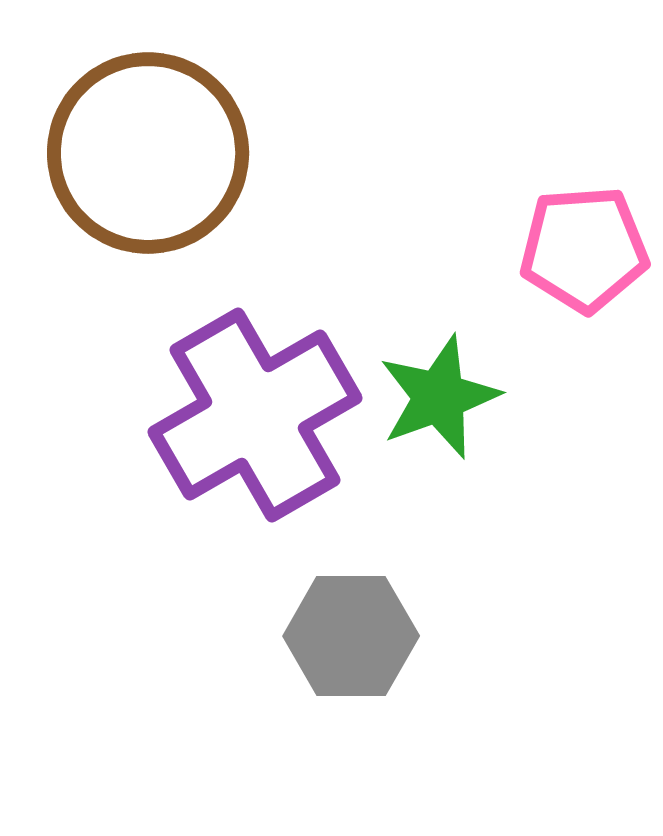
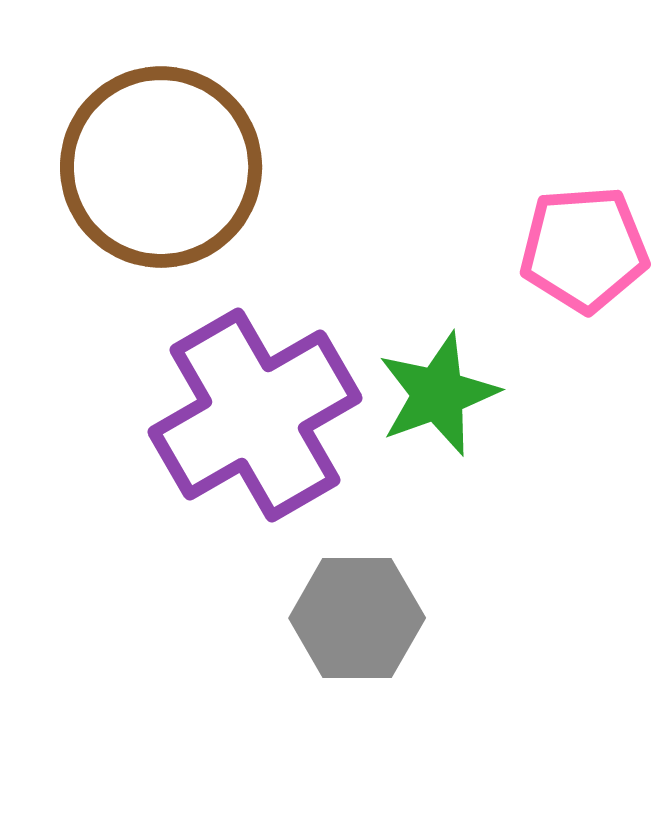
brown circle: moved 13 px right, 14 px down
green star: moved 1 px left, 3 px up
gray hexagon: moved 6 px right, 18 px up
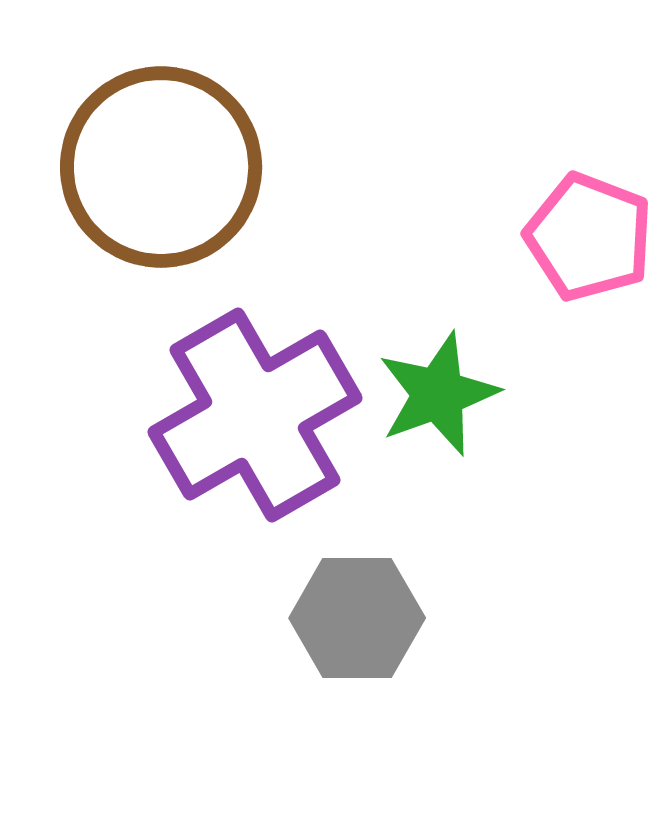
pink pentagon: moved 5 px right, 12 px up; rotated 25 degrees clockwise
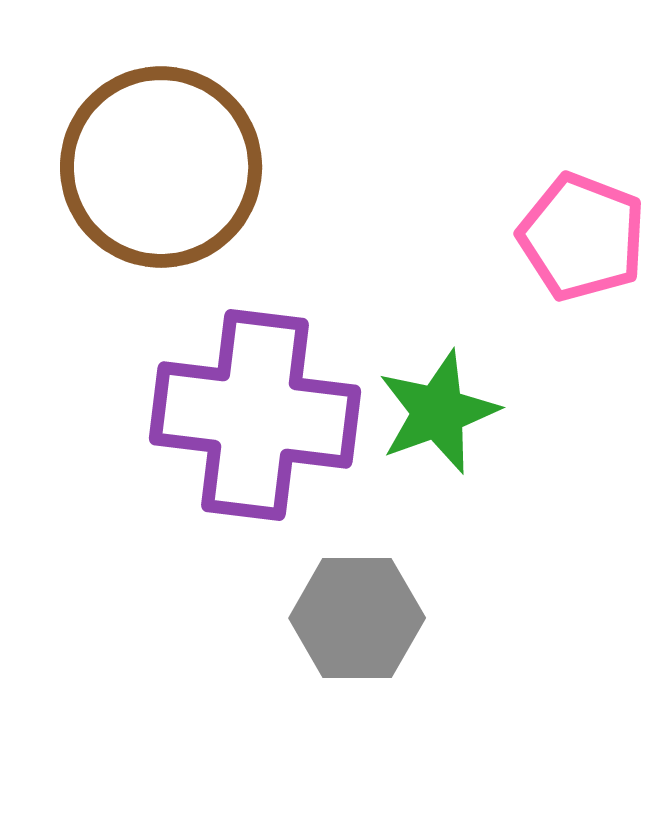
pink pentagon: moved 7 px left
green star: moved 18 px down
purple cross: rotated 37 degrees clockwise
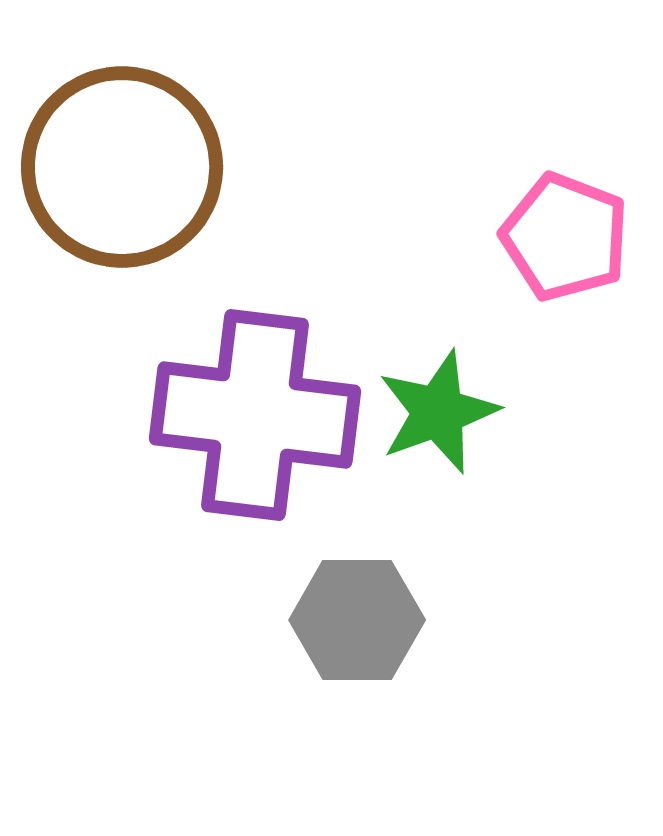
brown circle: moved 39 px left
pink pentagon: moved 17 px left
gray hexagon: moved 2 px down
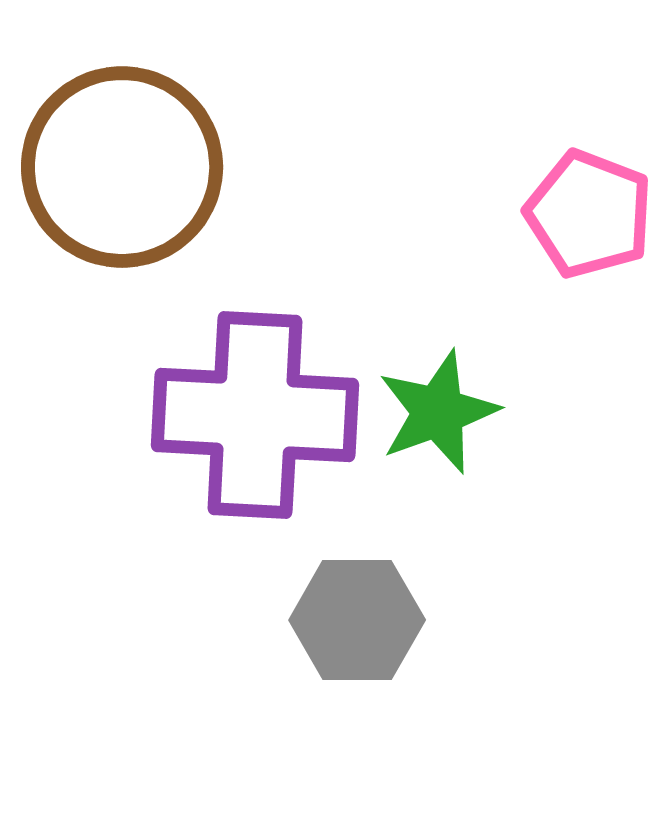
pink pentagon: moved 24 px right, 23 px up
purple cross: rotated 4 degrees counterclockwise
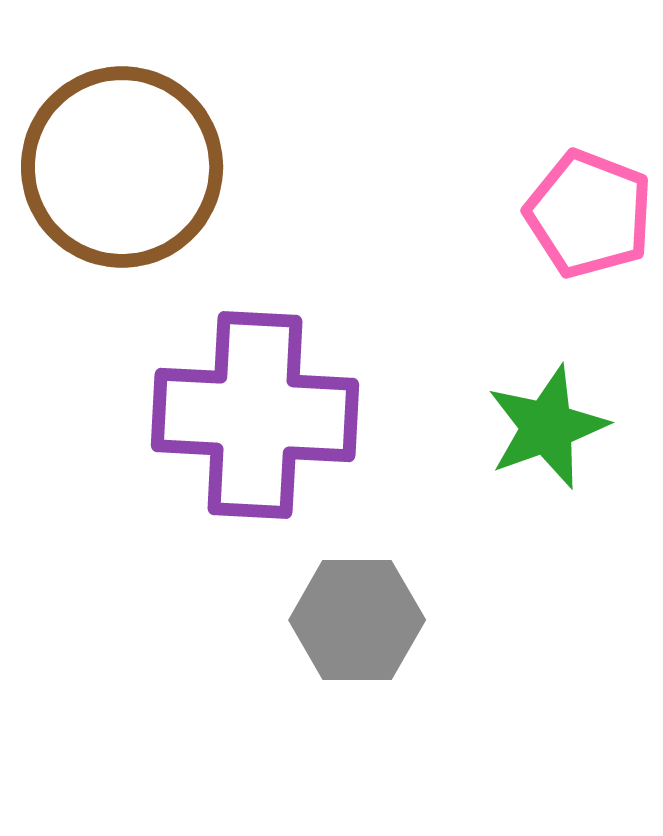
green star: moved 109 px right, 15 px down
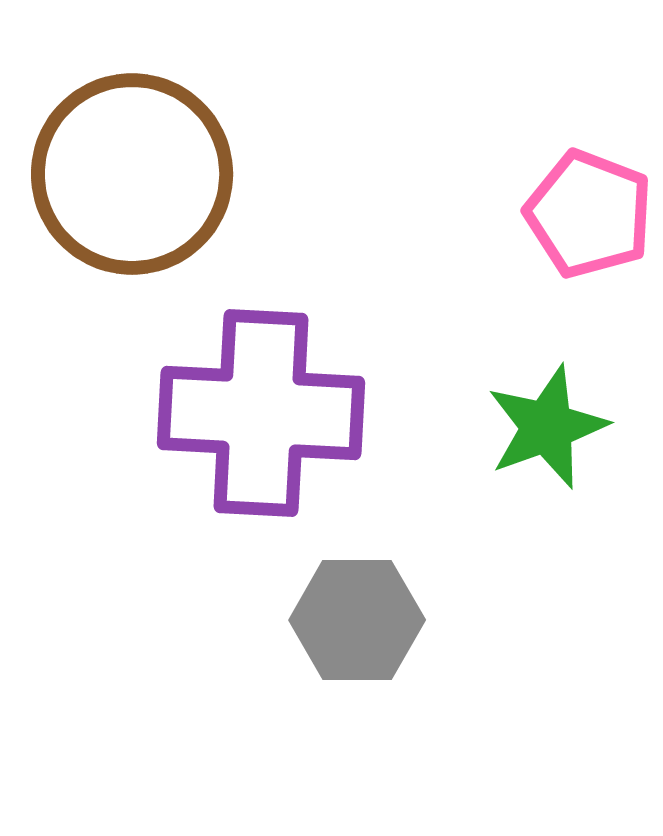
brown circle: moved 10 px right, 7 px down
purple cross: moved 6 px right, 2 px up
